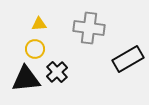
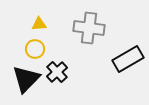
black triangle: rotated 40 degrees counterclockwise
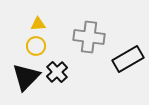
yellow triangle: moved 1 px left
gray cross: moved 9 px down
yellow circle: moved 1 px right, 3 px up
black triangle: moved 2 px up
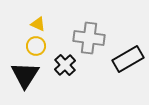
yellow triangle: rotated 28 degrees clockwise
gray cross: moved 1 px down
black cross: moved 8 px right, 7 px up
black triangle: moved 1 px left, 2 px up; rotated 12 degrees counterclockwise
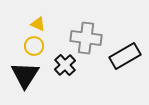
gray cross: moved 3 px left
yellow circle: moved 2 px left
black rectangle: moved 3 px left, 3 px up
